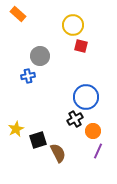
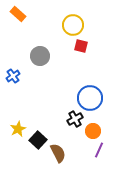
blue cross: moved 15 px left; rotated 24 degrees counterclockwise
blue circle: moved 4 px right, 1 px down
yellow star: moved 2 px right
black square: rotated 30 degrees counterclockwise
purple line: moved 1 px right, 1 px up
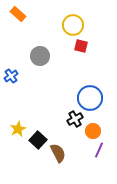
blue cross: moved 2 px left
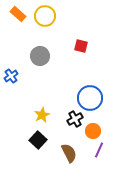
yellow circle: moved 28 px left, 9 px up
yellow star: moved 24 px right, 14 px up
brown semicircle: moved 11 px right
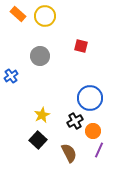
black cross: moved 2 px down
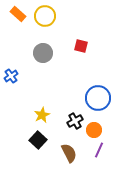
gray circle: moved 3 px right, 3 px up
blue circle: moved 8 px right
orange circle: moved 1 px right, 1 px up
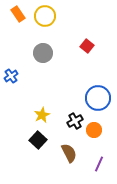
orange rectangle: rotated 14 degrees clockwise
red square: moved 6 px right; rotated 24 degrees clockwise
purple line: moved 14 px down
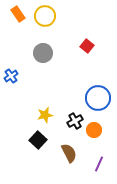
yellow star: moved 3 px right; rotated 14 degrees clockwise
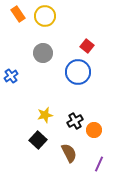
blue circle: moved 20 px left, 26 px up
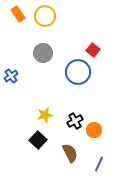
red square: moved 6 px right, 4 px down
brown semicircle: moved 1 px right
